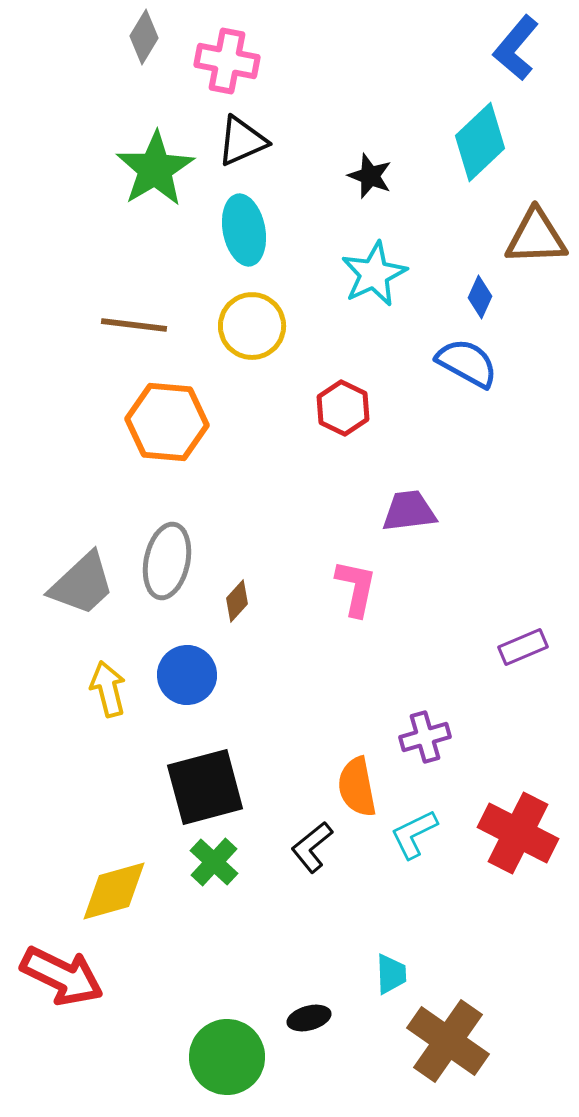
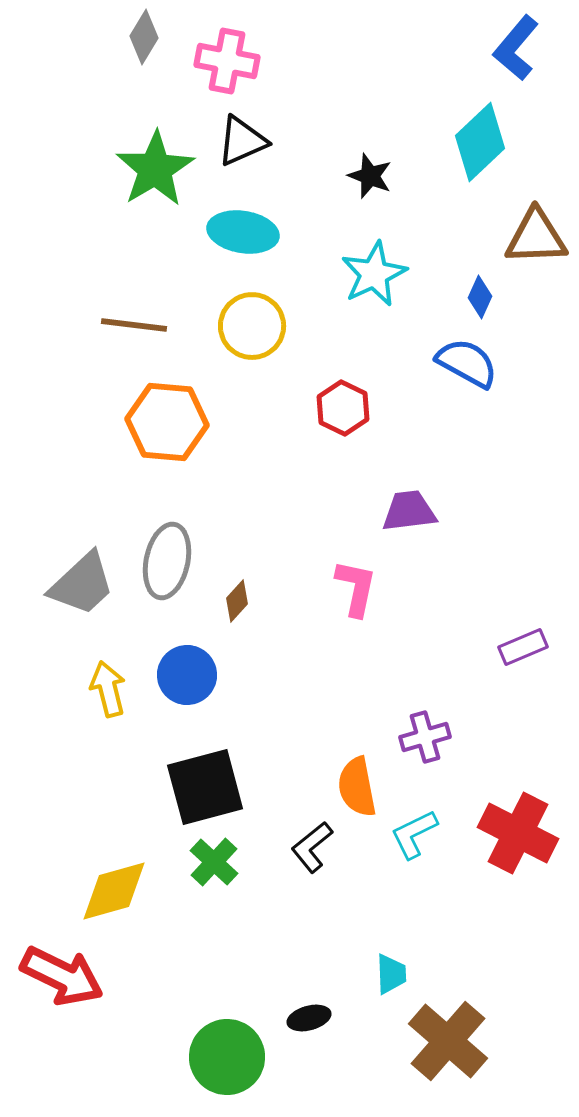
cyan ellipse: moved 1 px left, 2 px down; rotated 70 degrees counterclockwise
brown cross: rotated 6 degrees clockwise
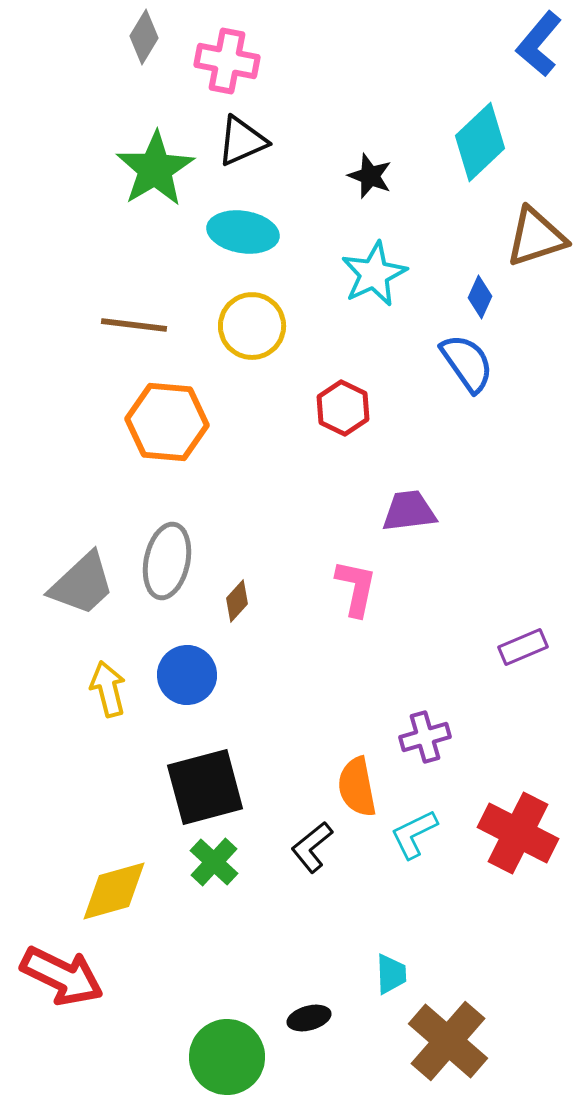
blue L-shape: moved 23 px right, 4 px up
brown triangle: rotated 16 degrees counterclockwise
blue semicircle: rotated 26 degrees clockwise
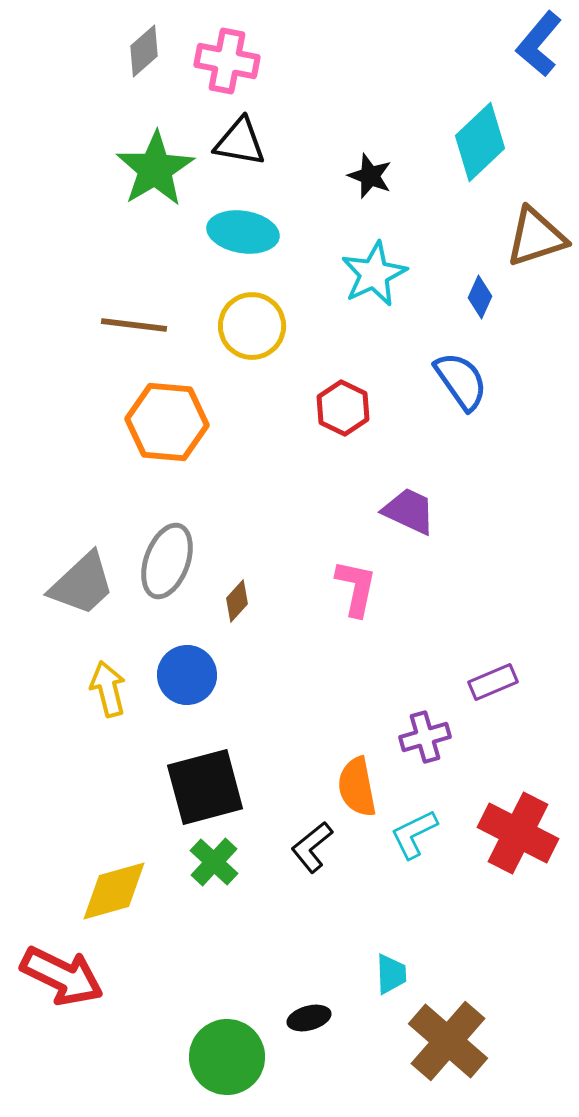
gray diamond: moved 14 px down; rotated 18 degrees clockwise
black triangle: moved 2 px left, 1 px down; rotated 34 degrees clockwise
blue semicircle: moved 6 px left, 18 px down
purple trapezoid: rotated 32 degrees clockwise
gray ellipse: rotated 8 degrees clockwise
purple rectangle: moved 30 px left, 35 px down
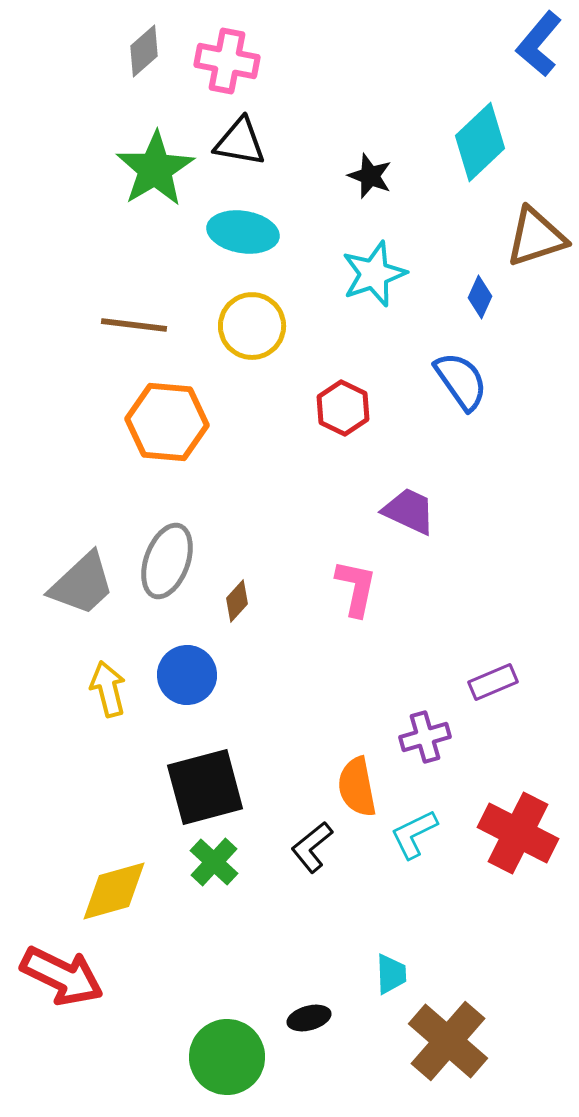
cyan star: rotated 6 degrees clockwise
